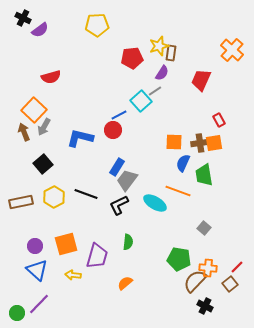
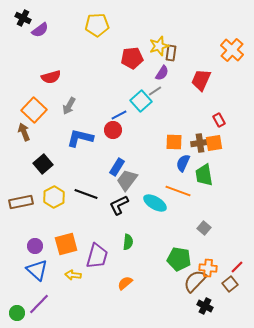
gray arrow at (44, 127): moved 25 px right, 21 px up
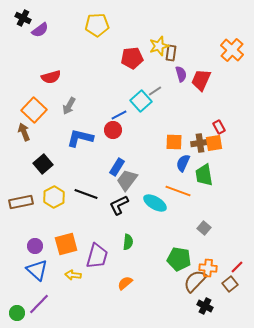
purple semicircle at (162, 73): moved 19 px right, 1 px down; rotated 49 degrees counterclockwise
red rectangle at (219, 120): moved 7 px down
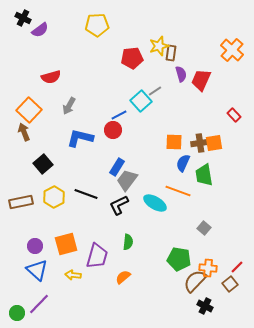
orange square at (34, 110): moved 5 px left
red rectangle at (219, 127): moved 15 px right, 12 px up; rotated 16 degrees counterclockwise
orange semicircle at (125, 283): moved 2 px left, 6 px up
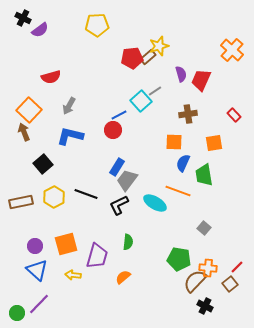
brown rectangle at (171, 53): moved 23 px left, 4 px down; rotated 42 degrees clockwise
blue L-shape at (80, 138): moved 10 px left, 2 px up
brown cross at (200, 143): moved 12 px left, 29 px up
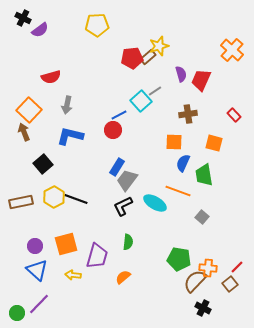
gray arrow at (69, 106): moved 2 px left, 1 px up; rotated 18 degrees counterclockwise
orange square at (214, 143): rotated 24 degrees clockwise
black line at (86, 194): moved 10 px left, 5 px down
black L-shape at (119, 205): moved 4 px right, 1 px down
gray square at (204, 228): moved 2 px left, 11 px up
black cross at (205, 306): moved 2 px left, 2 px down
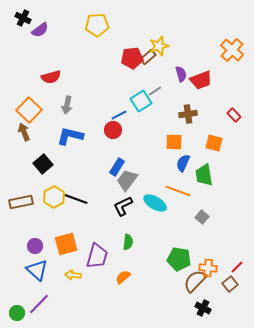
red trapezoid at (201, 80): rotated 135 degrees counterclockwise
cyan square at (141, 101): rotated 10 degrees clockwise
